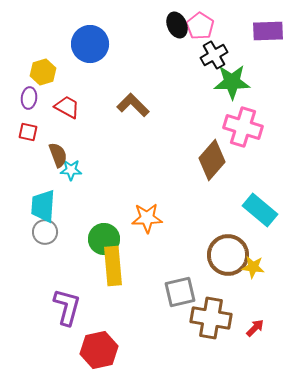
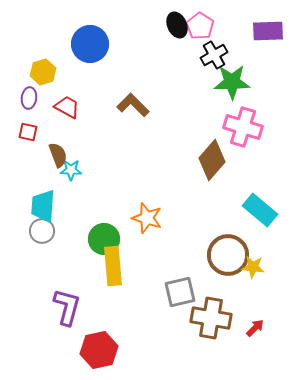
orange star: rotated 20 degrees clockwise
gray circle: moved 3 px left, 1 px up
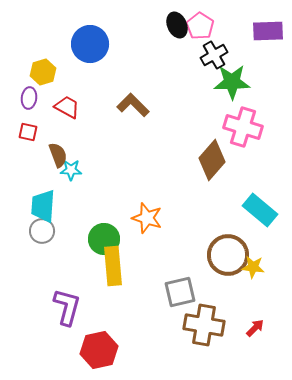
brown cross: moved 7 px left, 7 px down
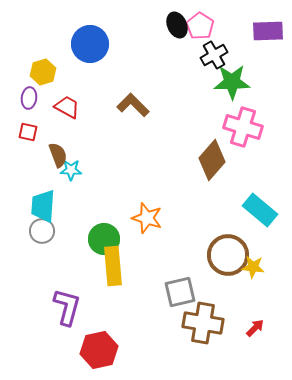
brown cross: moved 1 px left, 2 px up
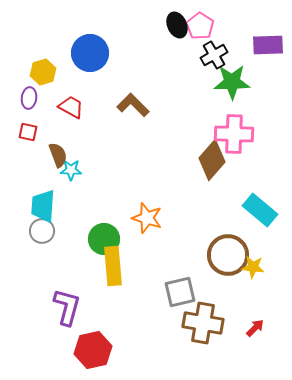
purple rectangle: moved 14 px down
blue circle: moved 9 px down
red trapezoid: moved 4 px right
pink cross: moved 9 px left, 7 px down; rotated 15 degrees counterclockwise
red hexagon: moved 6 px left
